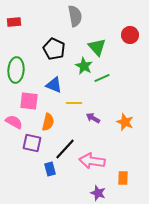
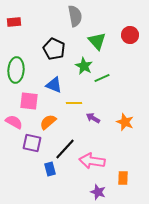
green triangle: moved 6 px up
orange semicircle: rotated 144 degrees counterclockwise
purple star: moved 1 px up
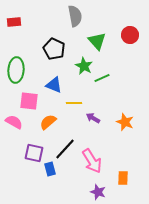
purple square: moved 2 px right, 10 px down
pink arrow: rotated 130 degrees counterclockwise
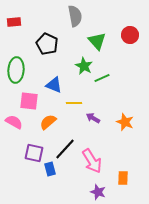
black pentagon: moved 7 px left, 5 px up
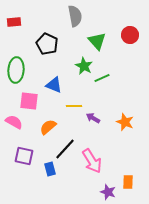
yellow line: moved 3 px down
orange semicircle: moved 5 px down
purple square: moved 10 px left, 3 px down
orange rectangle: moved 5 px right, 4 px down
purple star: moved 10 px right
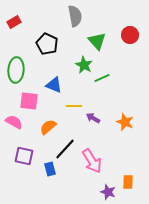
red rectangle: rotated 24 degrees counterclockwise
green star: moved 1 px up
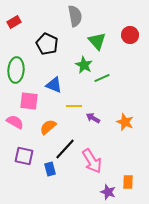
pink semicircle: moved 1 px right
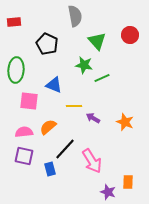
red rectangle: rotated 24 degrees clockwise
green star: rotated 18 degrees counterclockwise
pink semicircle: moved 9 px right, 10 px down; rotated 36 degrees counterclockwise
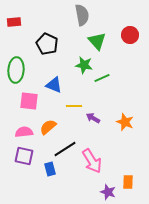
gray semicircle: moved 7 px right, 1 px up
black line: rotated 15 degrees clockwise
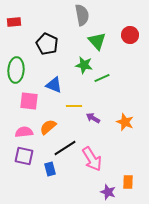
black line: moved 1 px up
pink arrow: moved 2 px up
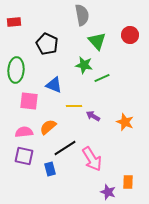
purple arrow: moved 2 px up
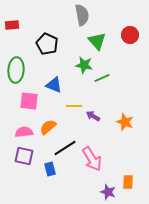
red rectangle: moved 2 px left, 3 px down
